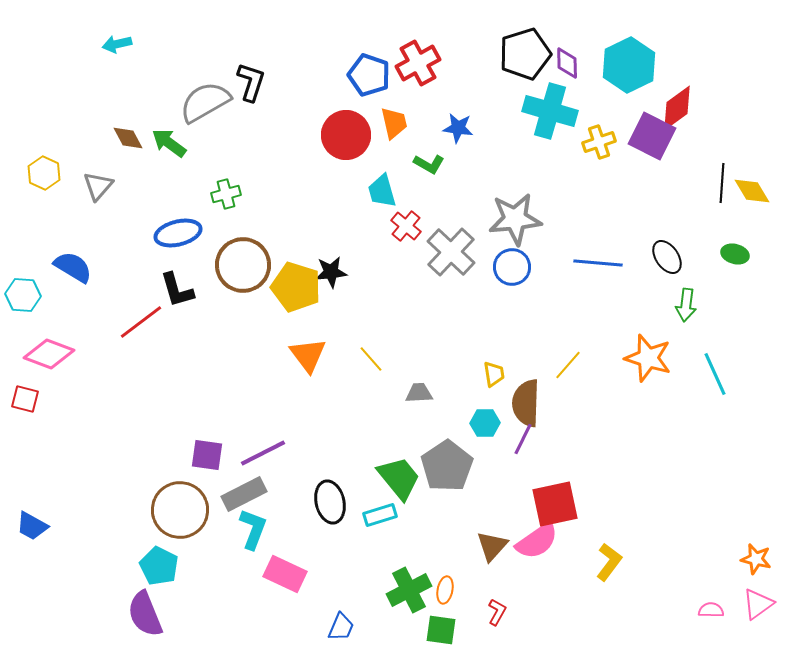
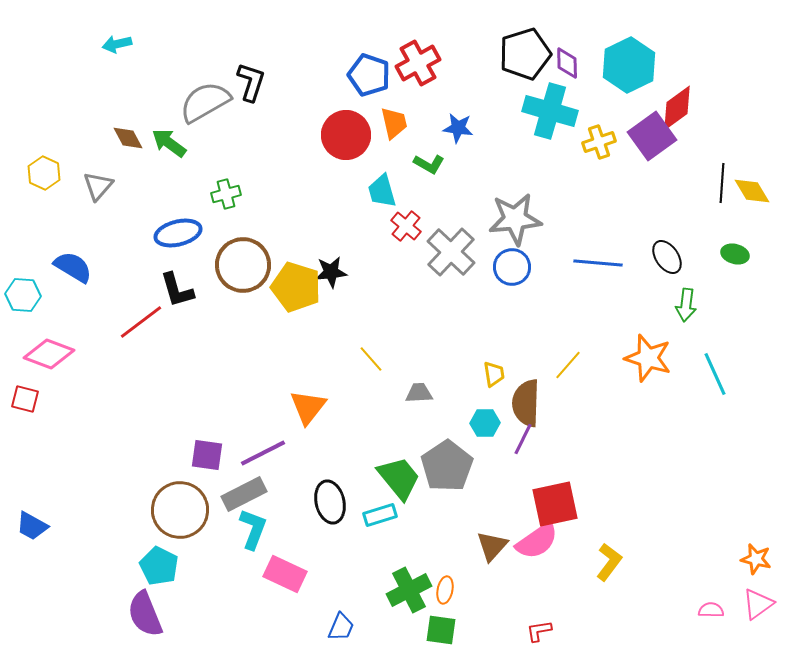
purple square at (652, 136): rotated 27 degrees clockwise
orange triangle at (308, 355): moved 52 px down; rotated 15 degrees clockwise
red L-shape at (497, 612): moved 42 px right, 19 px down; rotated 128 degrees counterclockwise
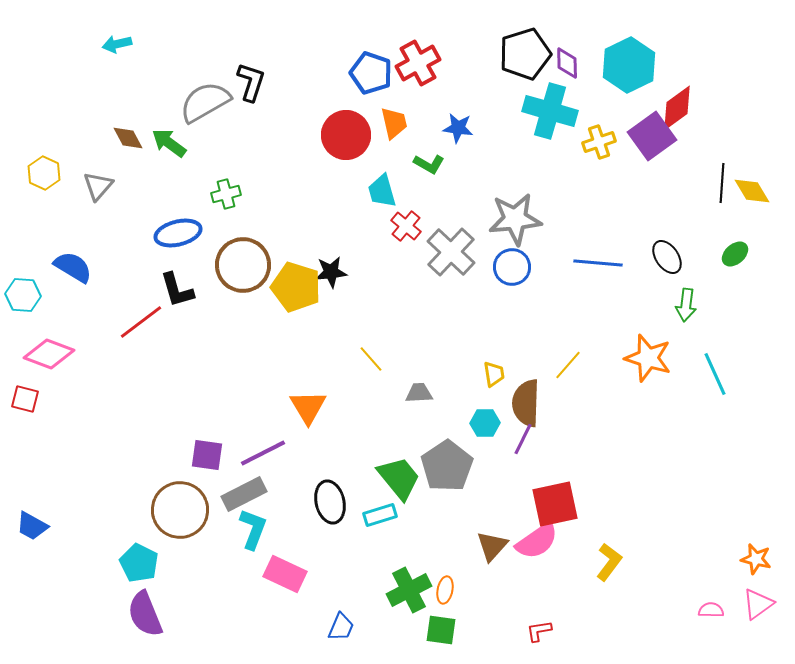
blue pentagon at (369, 75): moved 2 px right, 2 px up
green ellipse at (735, 254): rotated 56 degrees counterclockwise
orange triangle at (308, 407): rotated 9 degrees counterclockwise
cyan pentagon at (159, 566): moved 20 px left, 3 px up
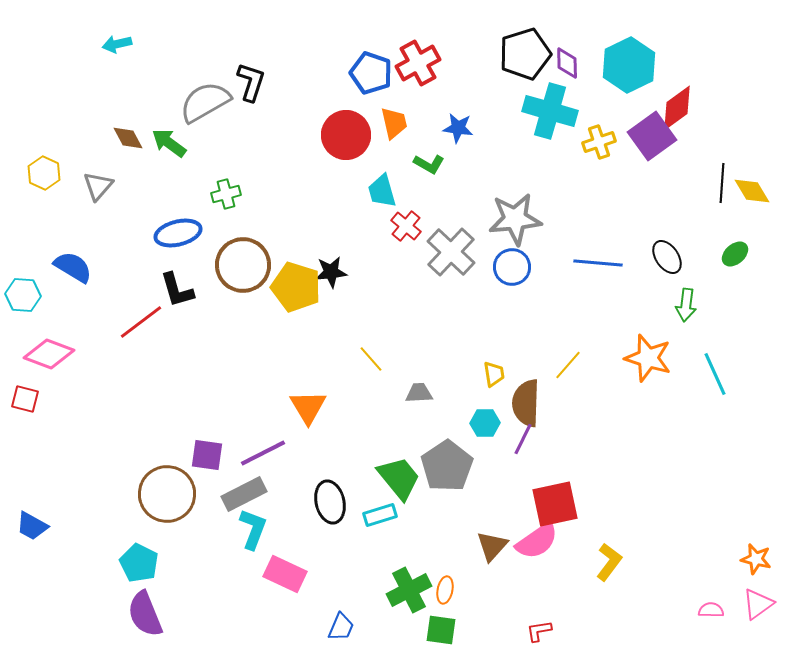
brown circle at (180, 510): moved 13 px left, 16 px up
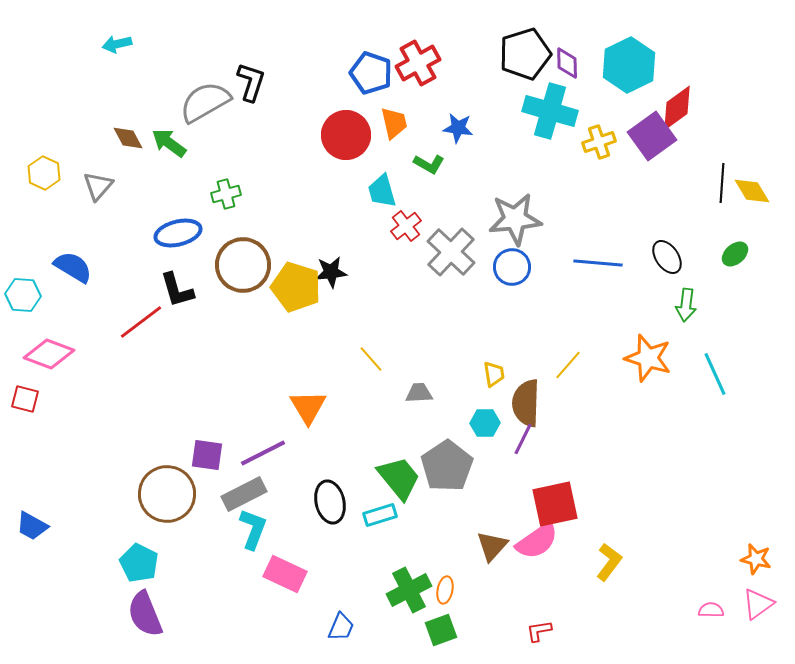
red cross at (406, 226): rotated 12 degrees clockwise
green square at (441, 630): rotated 28 degrees counterclockwise
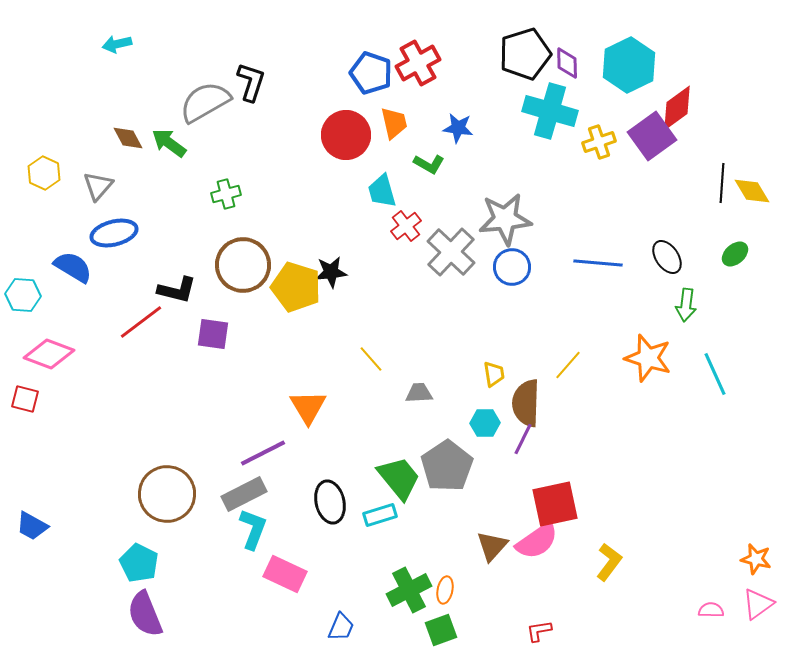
gray star at (515, 219): moved 10 px left
blue ellipse at (178, 233): moved 64 px left
black L-shape at (177, 290): rotated 60 degrees counterclockwise
purple square at (207, 455): moved 6 px right, 121 px up
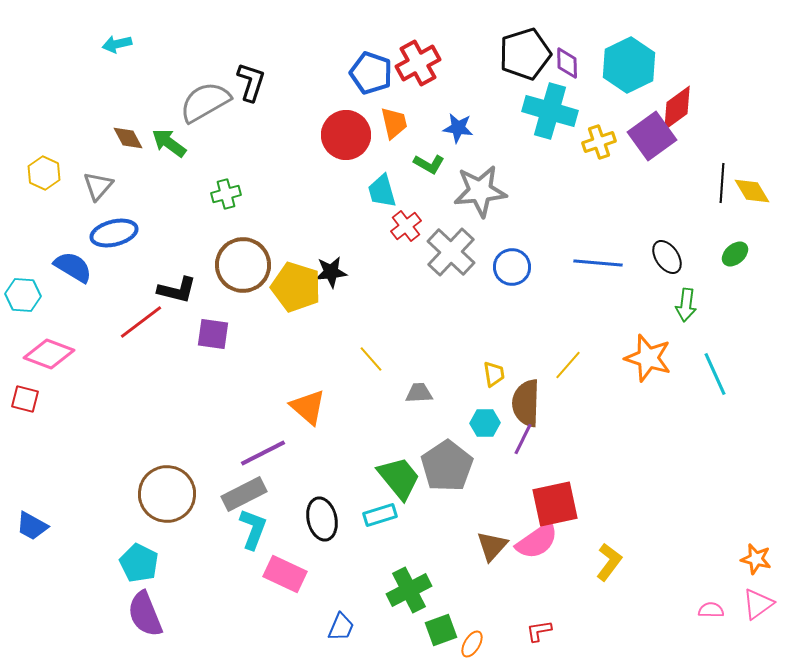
gray star at (505, 219): moved 25 px left, 28 px up
orange triangle at (308, 407): rotated 18 degrees counterclockwise
black ellipse at (330, 502): moved 8 px left, 17 px down
orange ellipse at (445, 590): moved 27 px right, 54 px down; rotated 20 degrees clockwise
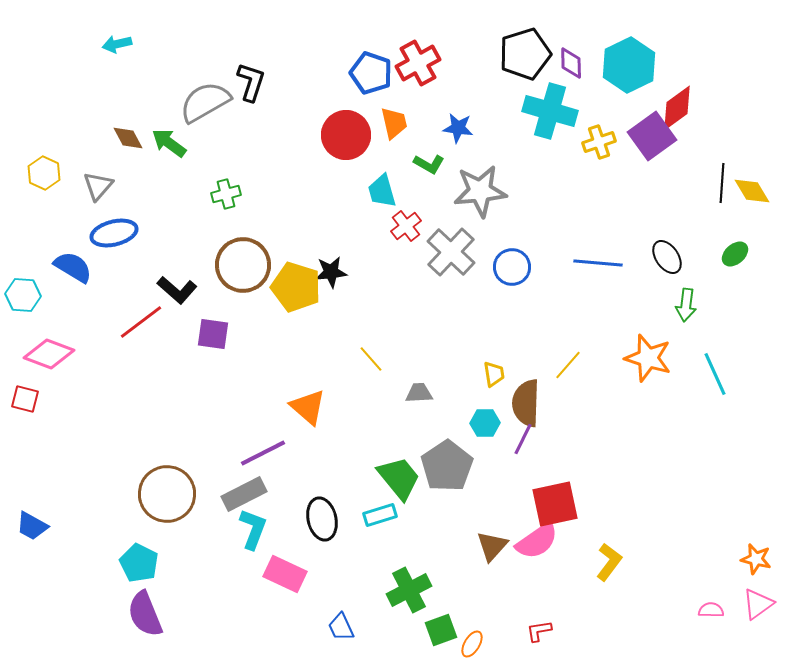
purple diamond at (567, 63): moved 4 px right
black L-shape at (177, 290): rotated 27 degrees clockwise
blue trapezoid at (341, 627): rotated 132 degrees clockwise
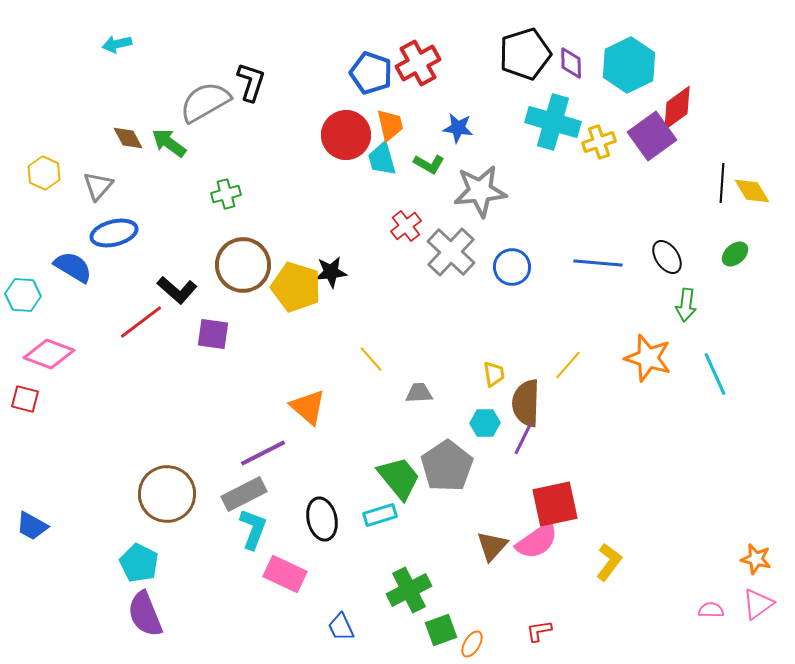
cyan cross at (550, 111): moved 3 px right, 11 px down
orange trapezoid at (394, 123): moved 4 px left, 2 px down
cyan trapezoid at (382, 191): moved 32 px up
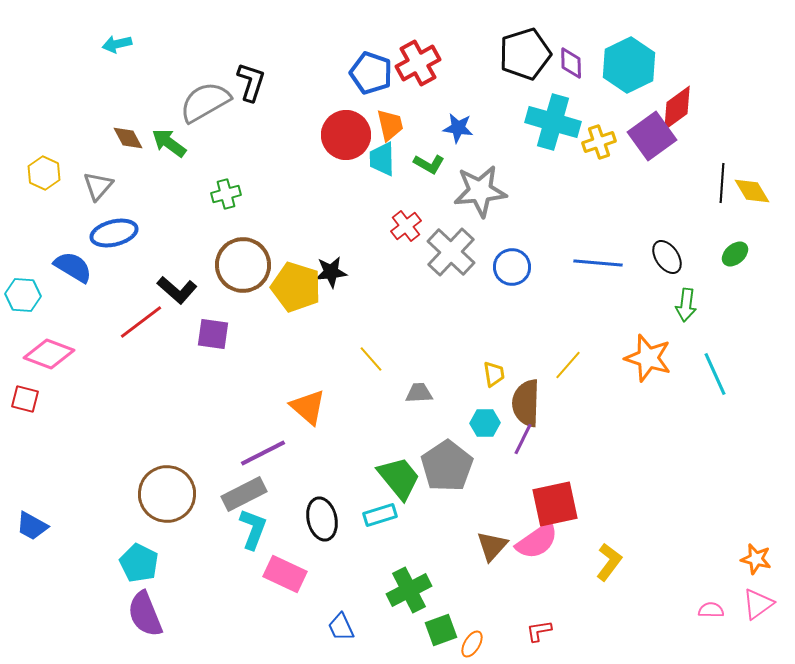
cyan trapezoid at (382, 159): rotated 15 degrees clockwise
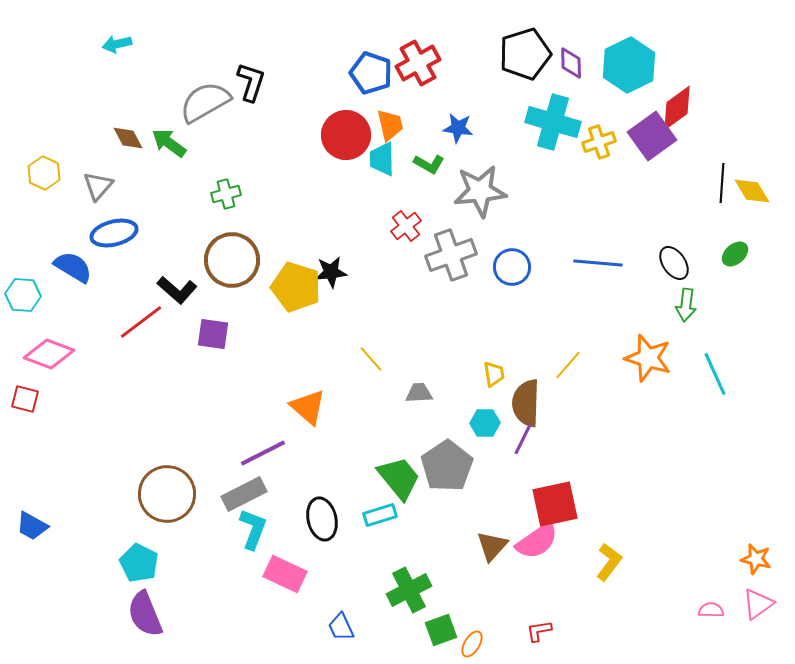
gray cross at (451, 252): moved 3 px down; rotated 27 degrees clockwise
black ellipse at (667, 257): moved 7 px right, 6 px down
brown circle at (243, 265): moved 11 px left, 5 px up
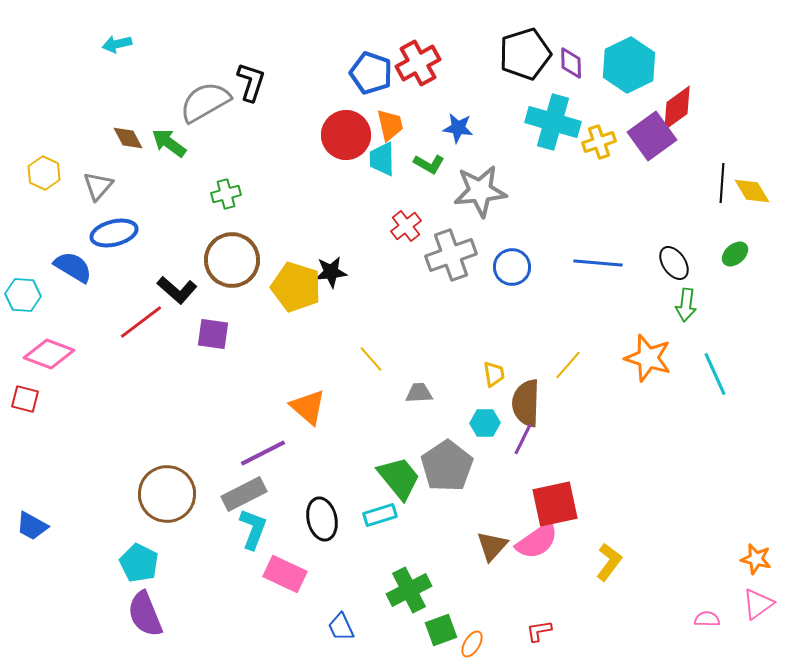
pink semicircle at (711, 610): moved 4 px left, 9 px down
